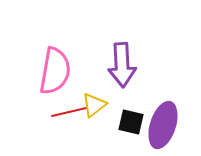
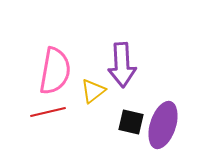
yellow triangle: moved 1 px left, 14 px up
red line: moved 21 px left
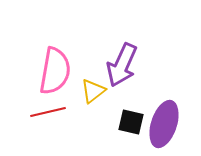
purple arrow: rotated 27 degrees clockwise
purple ellipse: moved 1 px right, 1 px up
